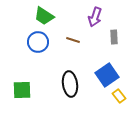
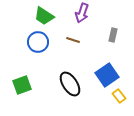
purple arrow: moved 13 px left, 4 px up
gray rectangle: moved 1 px left, 2 px up; rotated 16 degrees clockwise
black ellipse: rotated 25 degrees counterclockwise
green square: moved 5 px up; rotated 18 degrees counterclockwise
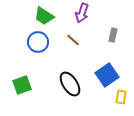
brown line: rotated 24 degrees clockwise
yellow rectangle: moved 2 px right, 1 px down; rotated 48 degrees clockwise
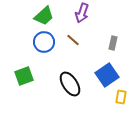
green trapezoid: rotated 75 degrees counterclockwise
gray rectangle: moved 8 px down
blue circle: moved 6 px right
green square: moved 2 px right, 9 px up
